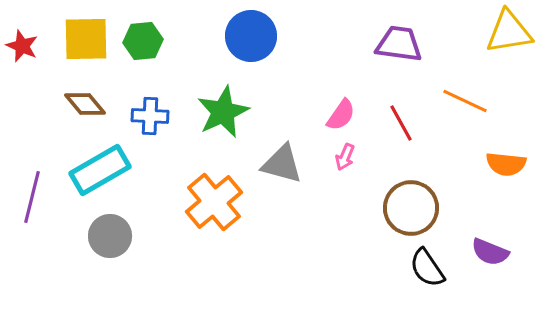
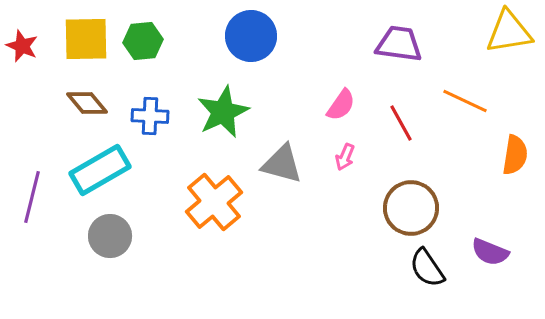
brown diamond: moved 2 px right, 1 px up
pink semicircle: moved 10 px up
orange semicircle: moved 9 px right, 9 px up; rotated 87 degrees counterclockwise
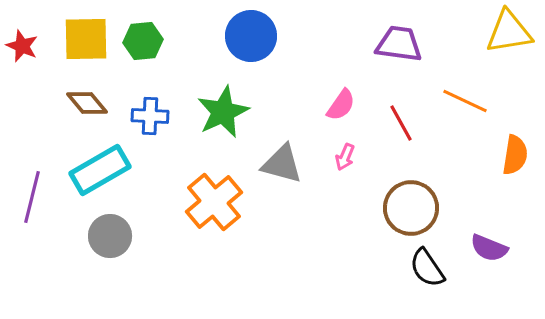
purple semicircle: moved 1 px left, 4 px up
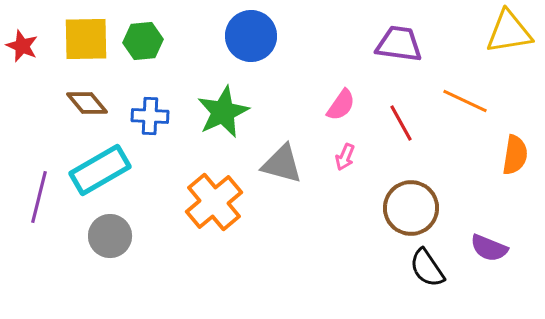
purple line: moved 7 px right
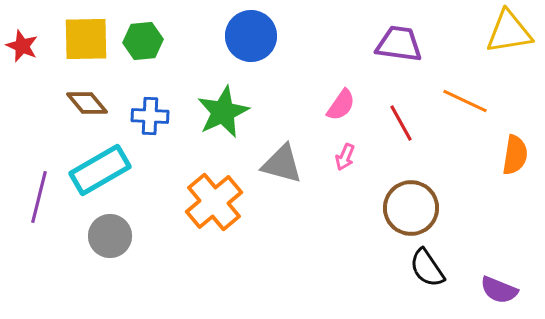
purple semicircle: moved 10 px right, 42 px down
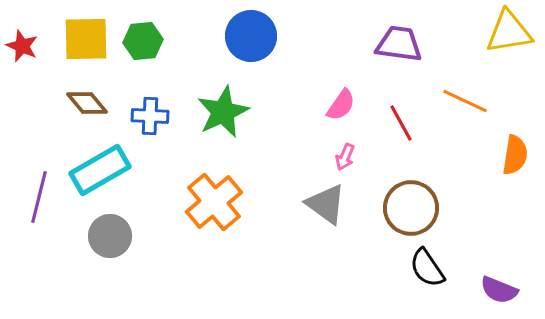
gray triangle: moved 44 px right, 40 px down; rotated 21 degrees clockwise
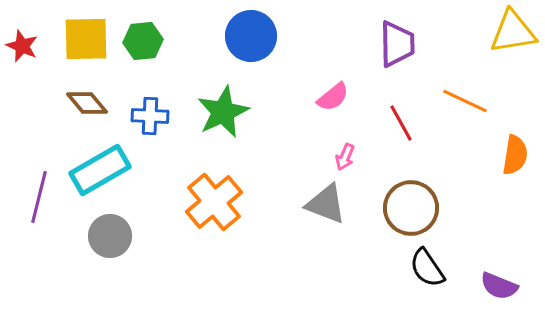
yellow triangle: moved 4 px right
purple trapezoid: moved 2 px left; rotated 81 degrees clockwise
pink semicircle: moved 8 px left, 8 px up; rotated 16 degrees clockwise
gray triangle: rotated 15 degrees counterclockwise
purple semicircle: moved 4 px up
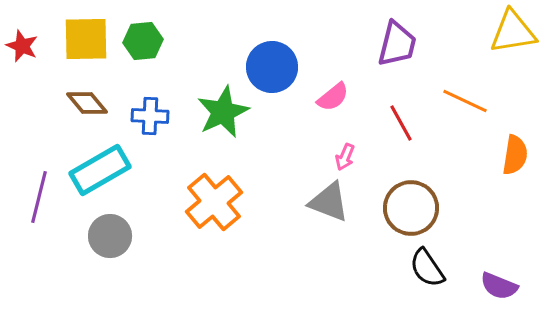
blue circle: moved 21 px right, 31 px down
purple trapezoid: rotated 15 degrees clockwise
gray triangle: moved 3 px right, 2 px up
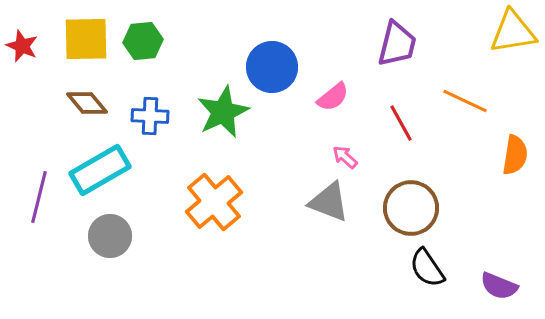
pink arrow: rotated 108 degrees clockwise
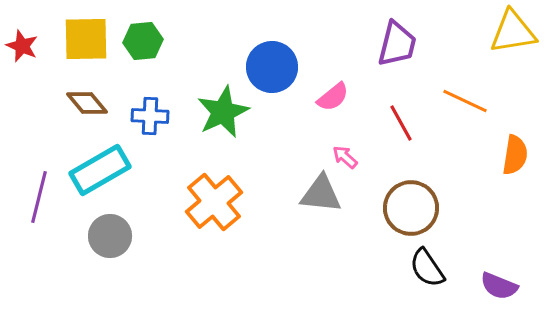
gray triangle: moved 8 px left, 8 px up; rotated 15 degrees counterclockwise
